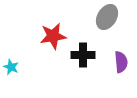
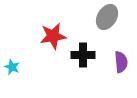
cyan star: moved 1 px right
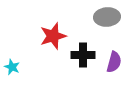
gray ellipse: rotated 55 degrees clockwise
red star: rotated 8 degrees counterclockwise
purple semicircle: moved 7 px left; rotated 20 degrees clockwise
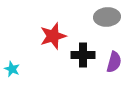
cyan star: moved 2 px down
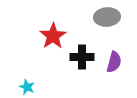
red star: rotated 16 degrees counterclockwise
black cross: moved 1 px left, 2 px down
cyan star: moved 15 px right, 18 px down
